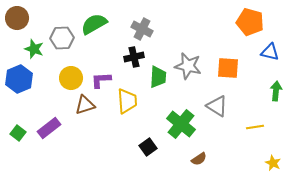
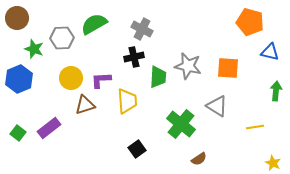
black square: moved 11 px left, 2 px down
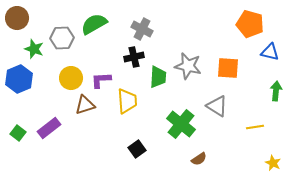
orange pentagon: moved 2 px down
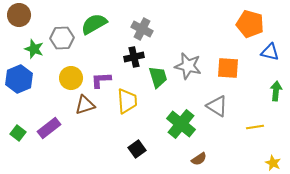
brown circle: moved 2 px right, 3 px up
green trapezoid: rotated 20 degrees counterclockwise
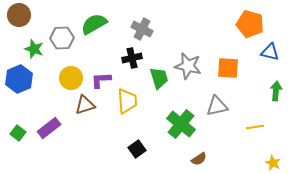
black cross: moved 2 px left, 1 px down
green trapezoid: moved 1 px right, 1 px down
gray triangle: rotated 45 degrees counterclockwise
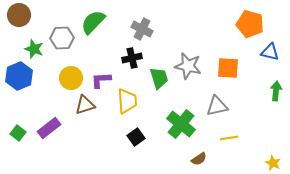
green semicircle: moved 1 px left, 2 px up; rotated 16 degrees counterclockwise
blue hexagon: moved 3 px up
yellow line: moved 26 px left, 11 px down
black square: moved 1 px left, 12 px up
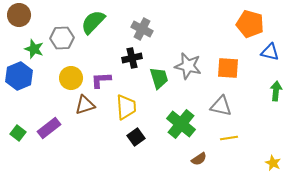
yellow trapezoid: moved 1 px left, 6 px down
gray triangle: moved 4 px right; rotated 25 degrees clockwise
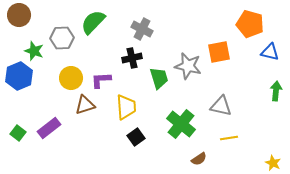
green star: moved 2 px down
orange square: moved 9 px left, 16 px up; rotated 15 degrees counterclockwise
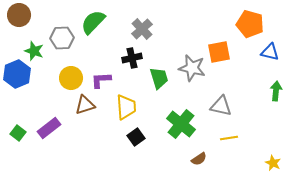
gray cross: rotated 20 degrees clockwise
gray star: moved 4 px right, 2 px down
blue hexagon: moved 2 px left, 2 px up
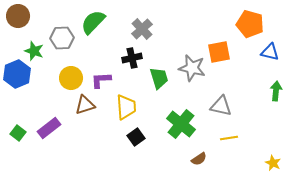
brown circle: moved 1 px left, 1 px down
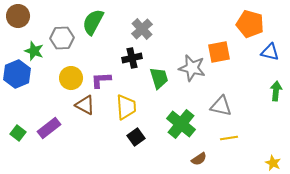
green semicircle: rotated 16 degrees counterclockwise
brown triangle: rotated 45 degrees clockwise
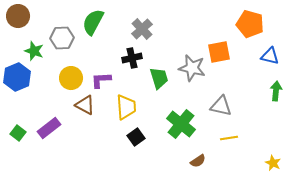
blue triangle: moved 4 px down
blue hexagon: moved 3 px down
brown semicircle: moved 1 px left, 2 px down
